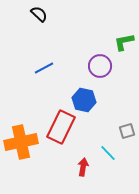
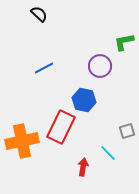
orange cross: moved 1 px right, 1 px up
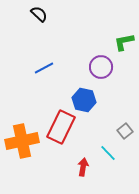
purple circle: moved 1 px right, 1 px down
gray square: moved 2 px left; rotated 21 degrees counterclockwise
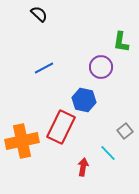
green L-shape: moved 3 px left; rotated 70 degrees counterclockwise
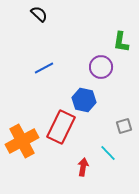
gray square: moved 1 px left, 5 px up; rotated 21 degrees clockwise
orange cross: rotated 16 degrees counterclockwise
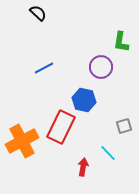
black semicircle: moved 1 px left, 1 px up
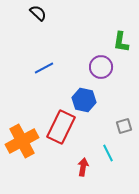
cyan line: rotated 18 degrees clockwise
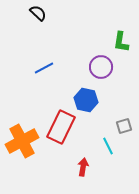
blue hexagon: moved 2 px right
cyan line: moved 7 px up
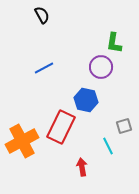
black semicircle: moved 4 px right, 2 px down; rotated 18 degrees clockwise
green L-shape: moved 7 px left, 1 px down
red arrow: moved 1 px left; rotated 18 degrees counterclockwise
